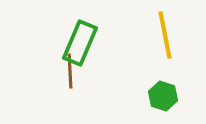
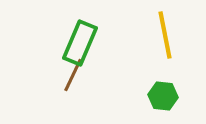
brown line: moved 3 px right, 4 px down; rotated 28 degrees clockwise
green hexagon: rotated 12 degrees counterclockwise
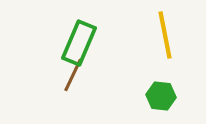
green rectangle: moved 1 px left
green hexagon: moved 2 px left
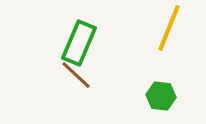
yellow line: moved 4 px right, 7 px up; rotated 33 degrees clockwise
brown line: moved 3 px right; rotated 72 degrees counterclockwise
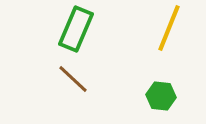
green rectangle: moved 3 px left, 14 px up
brown line: moved 3 px left, 4 px down
